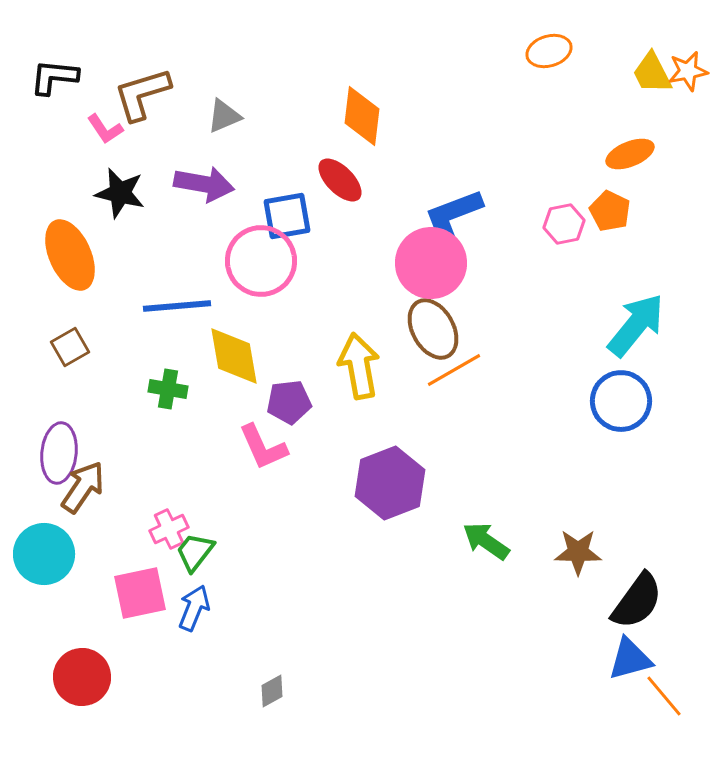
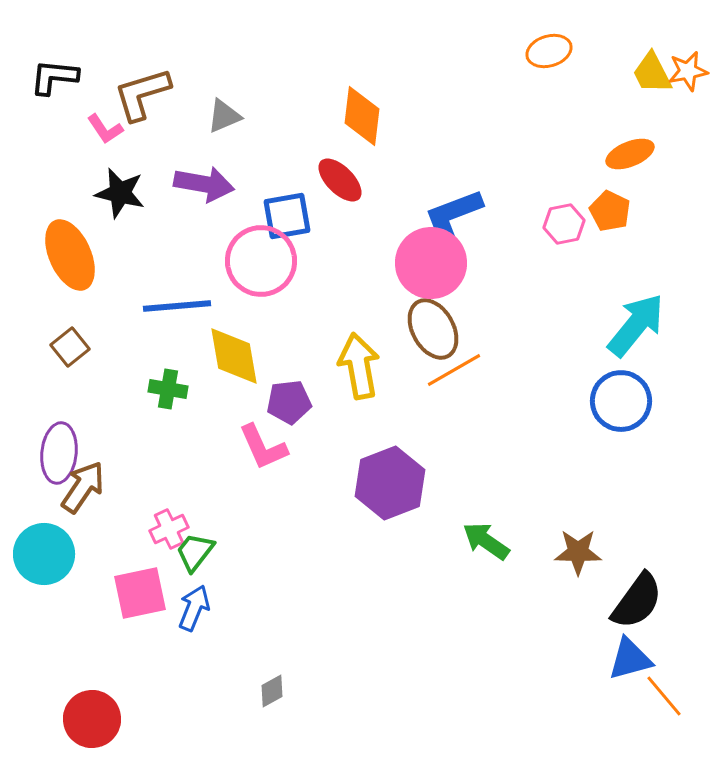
brown square at (70, 347): rotated 9 degrees counterclockwise
red circle at (82, 677): moved 10 px right, 42 px down
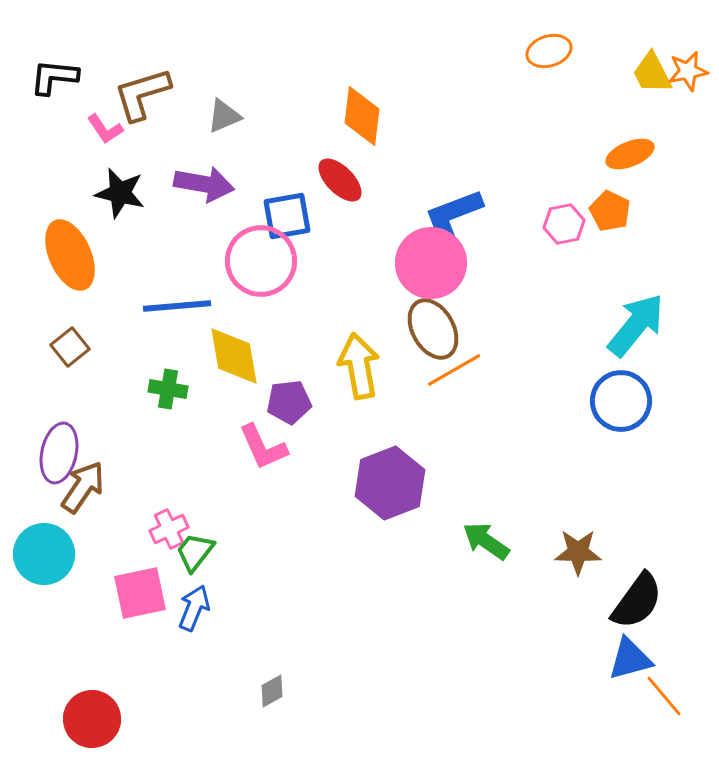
purple ellipse at (59, 453): rotated 6 degrees clockwise
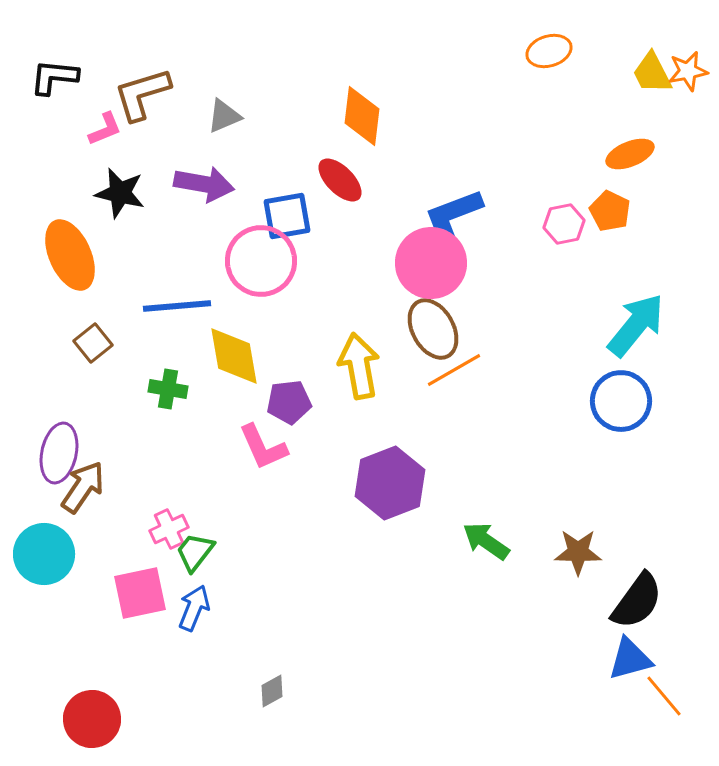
pink L-shape at (105, 129): rotated 78 degrees counterclockwise
brown square at (70, 347): moved 23 px right, 4 px up
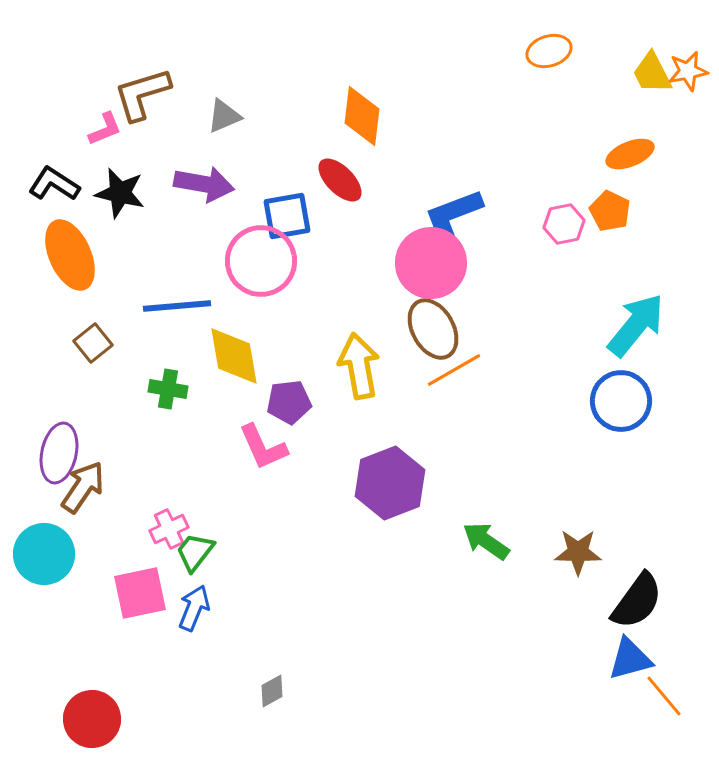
black L-shape at (54, 77): moved 107 px down; rotated 27 degrees clockwise
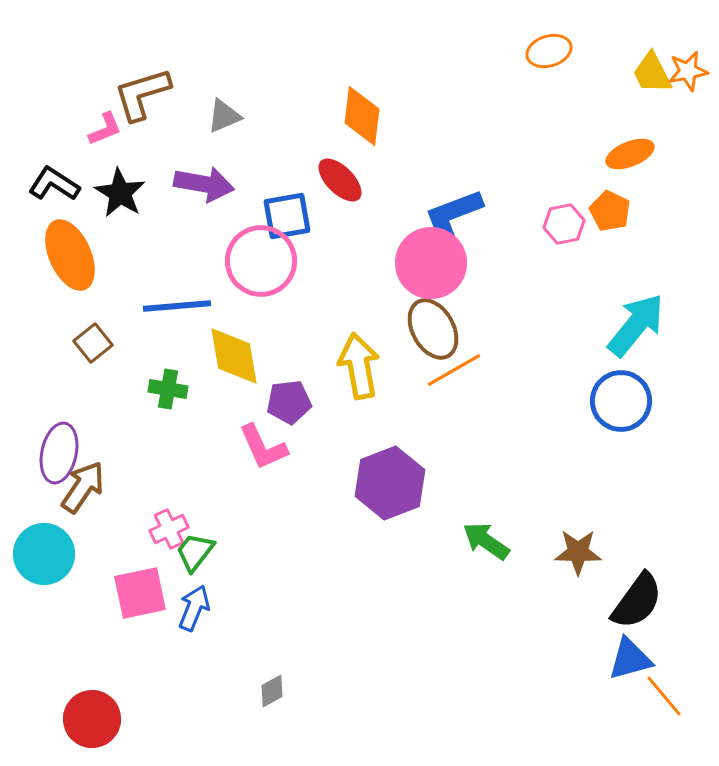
black star at (120, 193): rotated 18 degrees clockwise
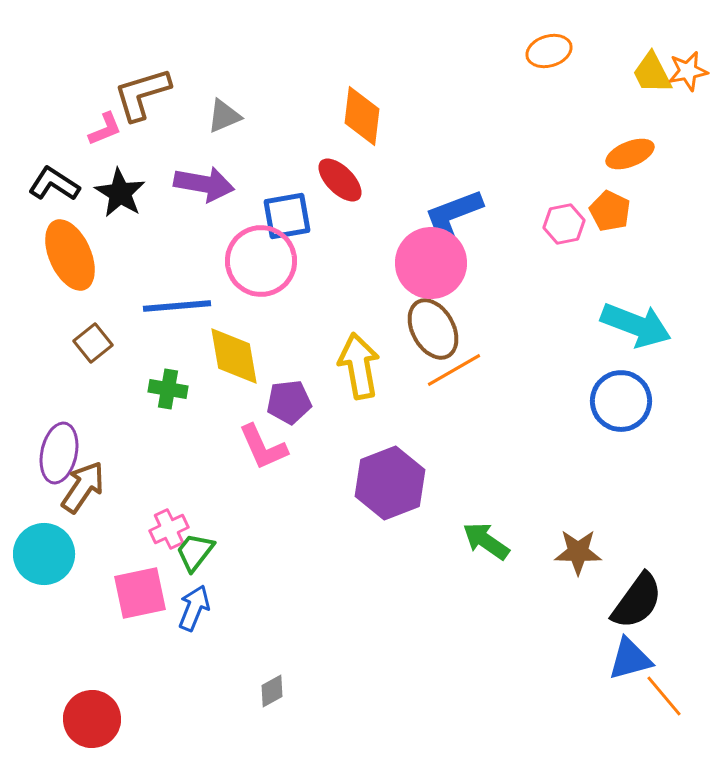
cyan arrow at (636, 325): rotated 72 degrees clockwise
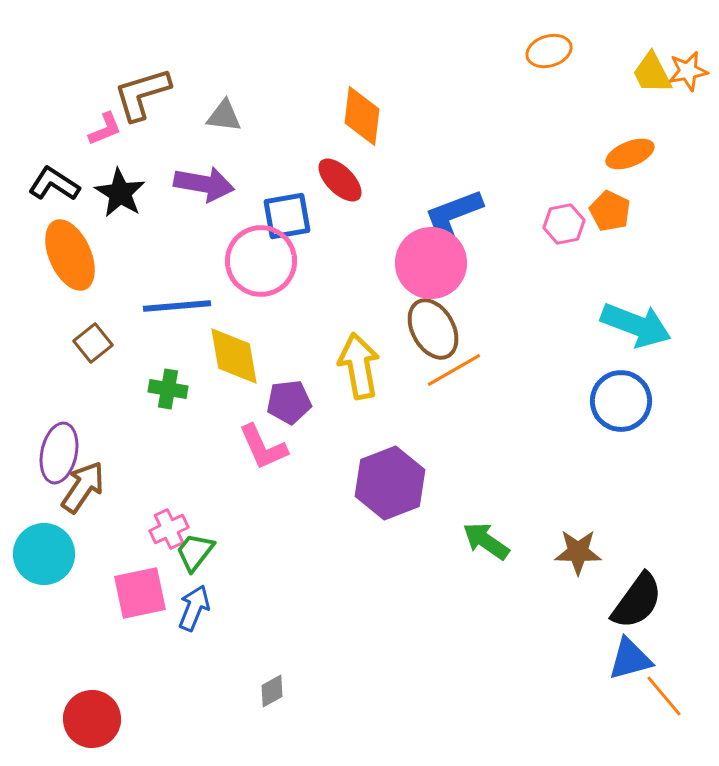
gray triangle at (224, 116): rotated 30 degrees clockwise
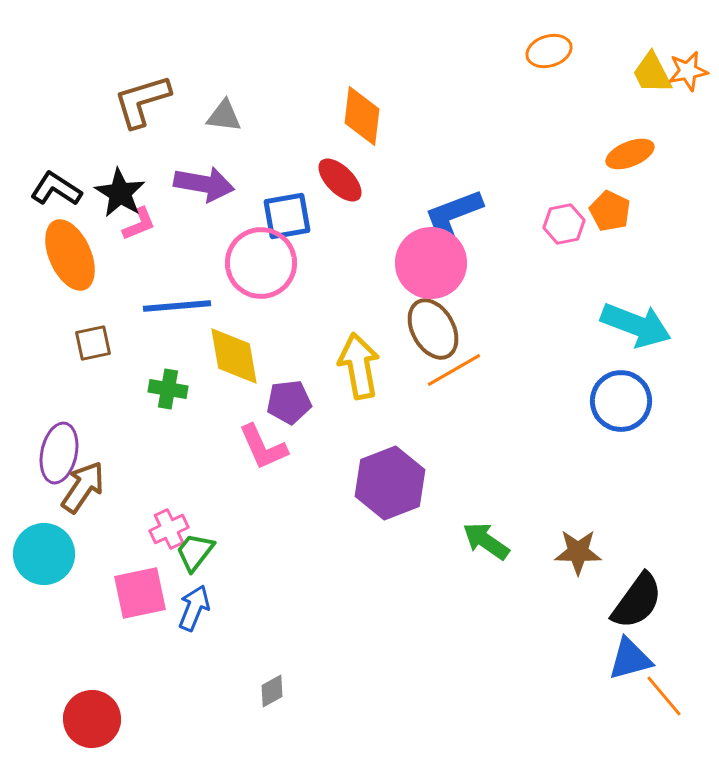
brown L-shape at (142, 94): moved 7 px down
pink L-shape at (105, 129): moved 34 px right, 95 px down
black L-shape at (54, 184): moved 2 px right, 5 px down
pink circle at (261, 261): moved 2 px down
brown square at (93, 343): rotated 27 degrees clockwise
